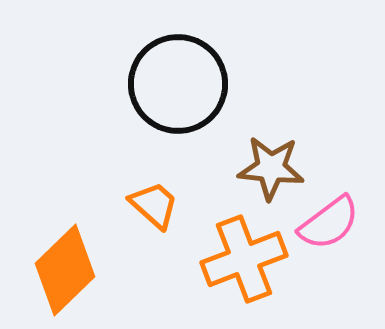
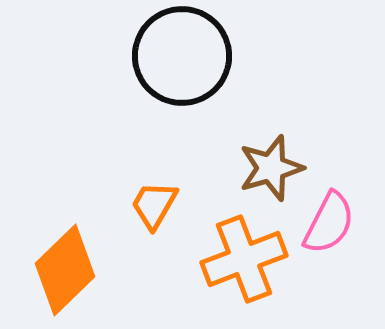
black circle: moved 4 px right, 28 px up
brown star: rotated 22 degrees counterclockwise
orange trapezoid: rotated 102 degrees counterclockwise
pink semicircle: rotated 26 degrees counterclockwise
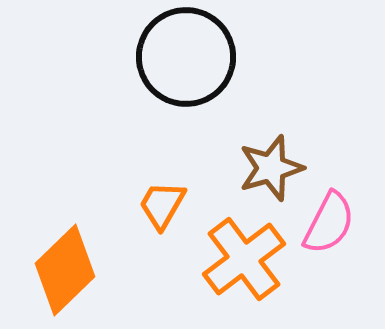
black circle: moved 4 px right, 1 px down
orange trapezoid: moved 8 px right
orange cross: rotated 16 degrees counterclockwise
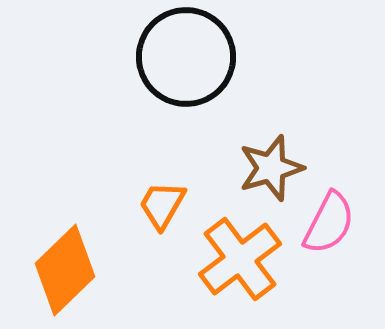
orange cross: moved 4 px left
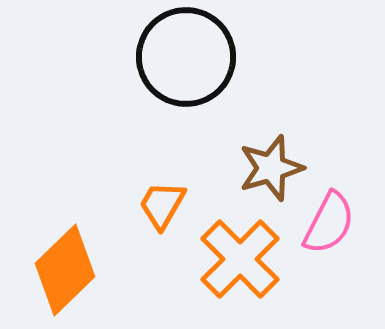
orange cross: rotated 8 degrees counterclockwise
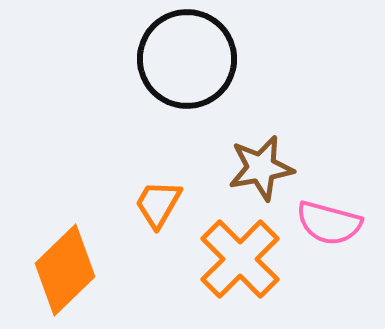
black circle: moved 1 px right, 2 px down
brown star: moved 10 px left; rotated 6 degrees clockwise
orange trapezoid: moved 4 px left, 1 px up
pink semicircle: rotated 78 degrees clockwise
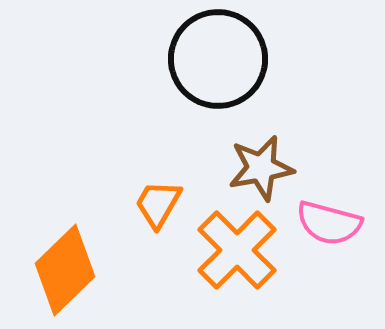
black circle: moved 31 px right
orange cross: moved 3 px left, 9 px up
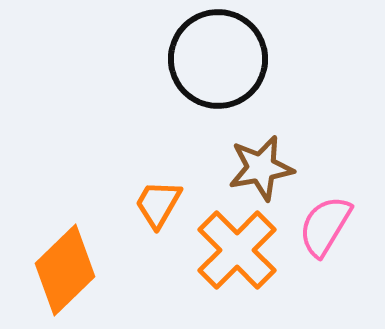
pink semicircle: moved 4 px left, 3 px down; rotated 106 degrees clockwise
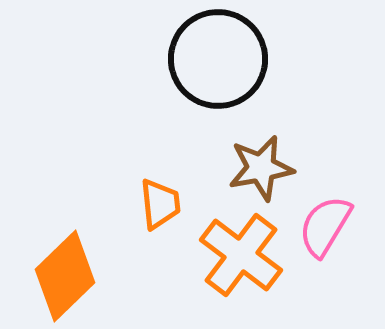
orange trapezoid: moved 2 px right; rotated 144 degrees clockwise
orange cross: moved 4 px right, 5 px down; rotated 8 degrees counterclockwise
orange diamond: moved 6 px down
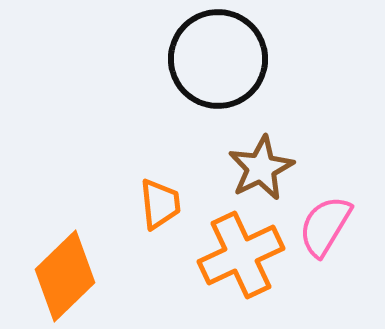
brown star: rotated 16 degrees counterclockwise
orange cross: rotated 28 degrees clockwise
